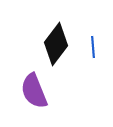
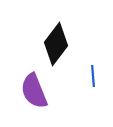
blue line: moved 29 px down
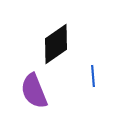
black diamond: rotated 18 degrees clockwise
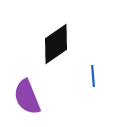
purple semicircle: moved 7 px left, 6 px down
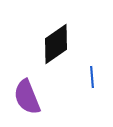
blue line: moved 1 px left, 1 px down
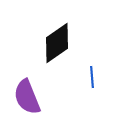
black diamond: moved 1 px right, 1 px up
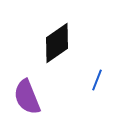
blue line: moved 5 px right, 3 px down; rotated 25 degrees clockwise
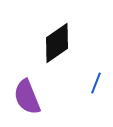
blue line: moved 1 px left, 3 px down
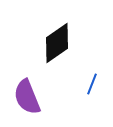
blue line: moved 4 px left, 1 px down
